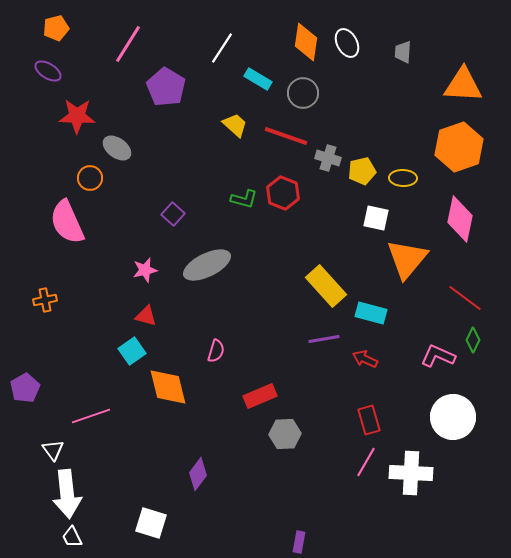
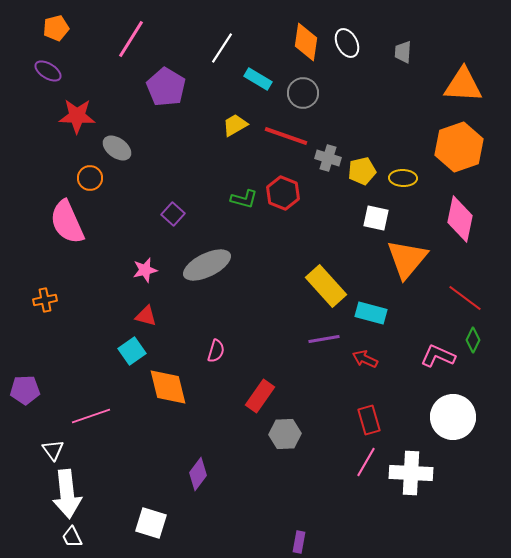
pink line at (128, 44): moved 3 px right, 5 px up
yellow trapezoid at (235, 125): rotated 72 degrees counterclockwise
purple pentagon at (25, 388): moved 2 px down; rotated 28 degrees clockwise
red rectangle at (260, 396): rotated 32 degrees counterclockwise
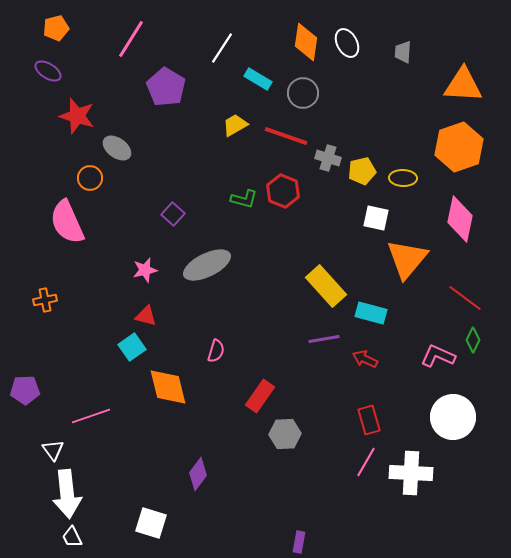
red star at (77, 116): rotated 15 degrees clockwise
red hexagon at (283, 193): moved 2 px up
cyan square at (132, 351): moved 4 px up
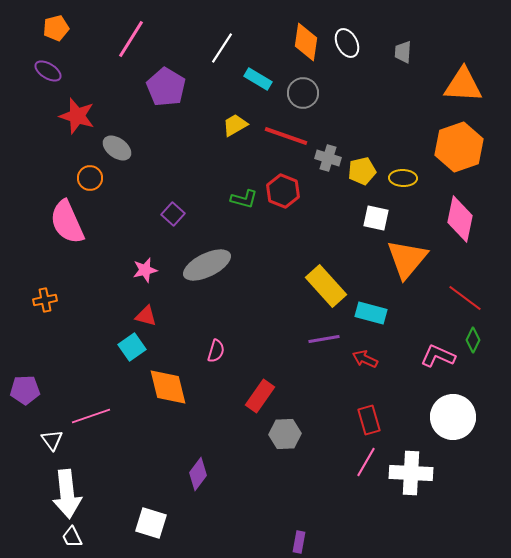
white triangle at (53, 450): moved 1 px left, 10 px up
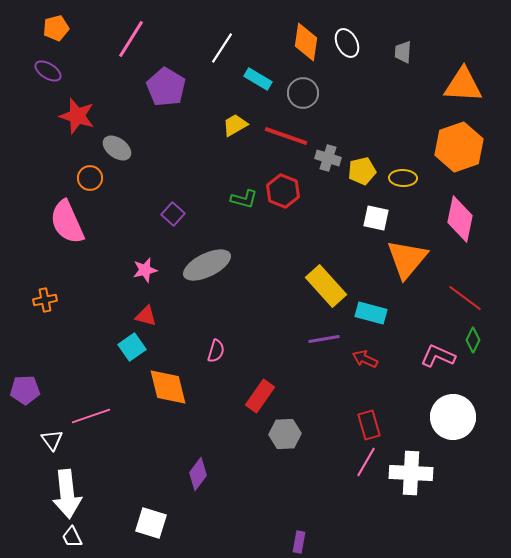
red rectangle at (369, 420): moved 5 px down
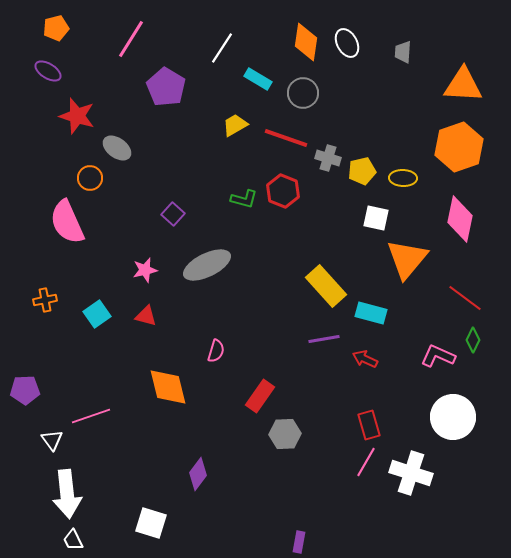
red line at (286, 136): moved 2 px down
cyan square at (132, 347): moved 35 px left, 33 px up
white cross at (411, 473): rotated 15 degrees clockwise
white trapezoid at (72, 537): moved 1 px right, 3 px down
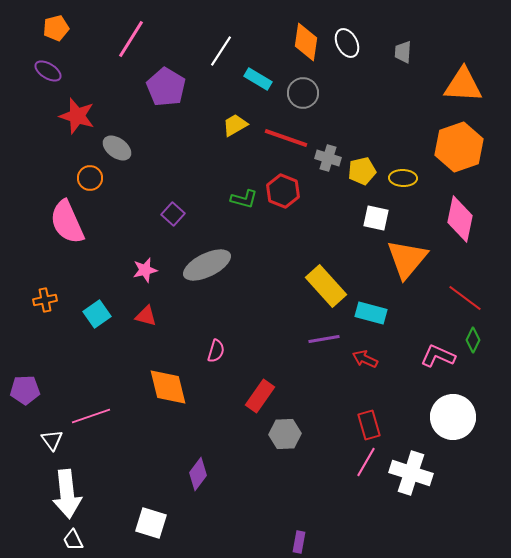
white line at (222, 48): moved 1 px left, 3 px down
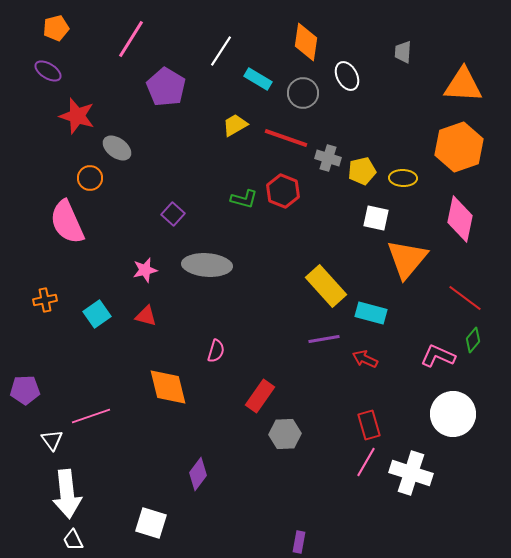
white ellipse at (347, 43): moved 33 px down
gray ellipse at (207, 265): rotated 30 degrees clockwise
green diamond at (473, 340): rotated 15 degrees clockwise
white circle at (453, 417): moved 3 px up
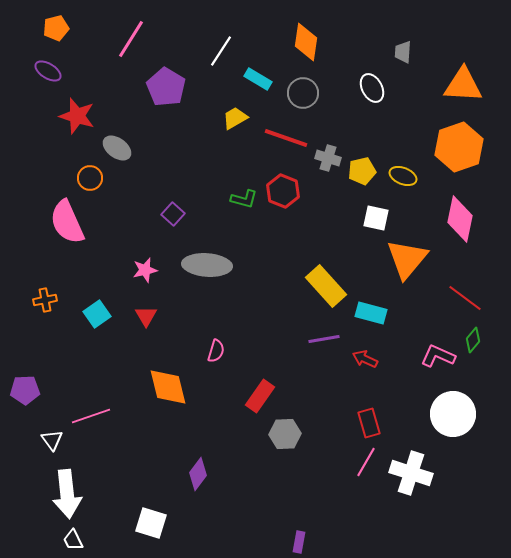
white ellipse at (347, 76): moved 25 px right, 12 px down
yellow trapezoid at (235, 125): moved 7 px up
yellow ellipse at (403, 178): moved 2 px up; rotated 20 degrees clockwise
red triangle at (146, 316): rotated 45 degrees clockwise
red rectangle at (369, 425): moved 2 px up
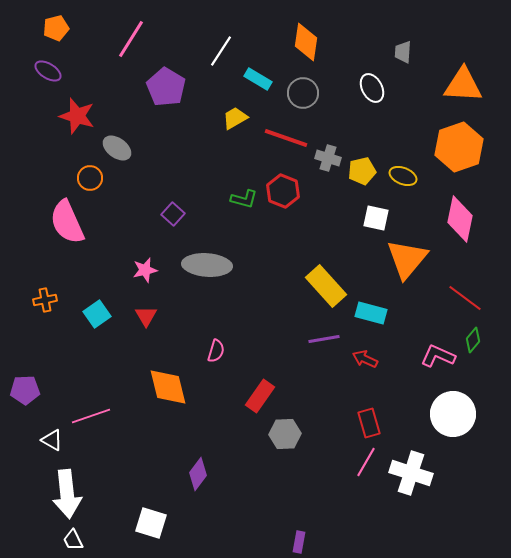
white triangle at (52, 440): rotated 25 degrees counterclockwise
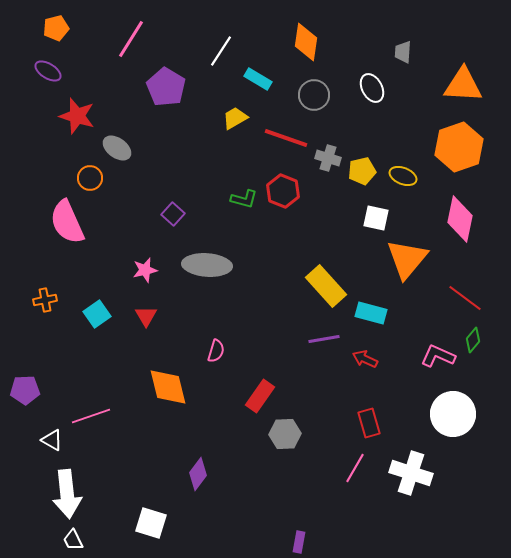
gray circle at (303, 93): moved 11 px right, 2 px down
pink line at (366, 462): moved 11 px left, 6 px down
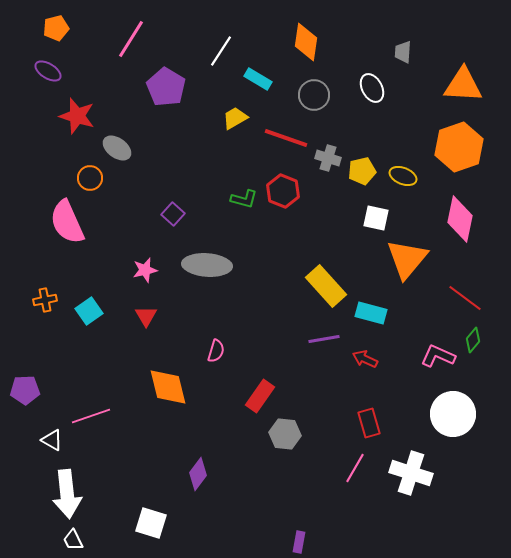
cyan square at (97, 314): moved 8 px left, 3 px up
gray hexagon at (285, 434): rotated 8 degrees clockwise
